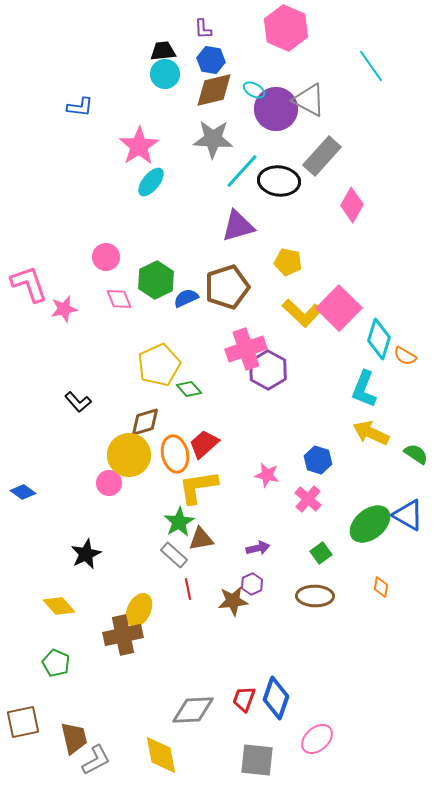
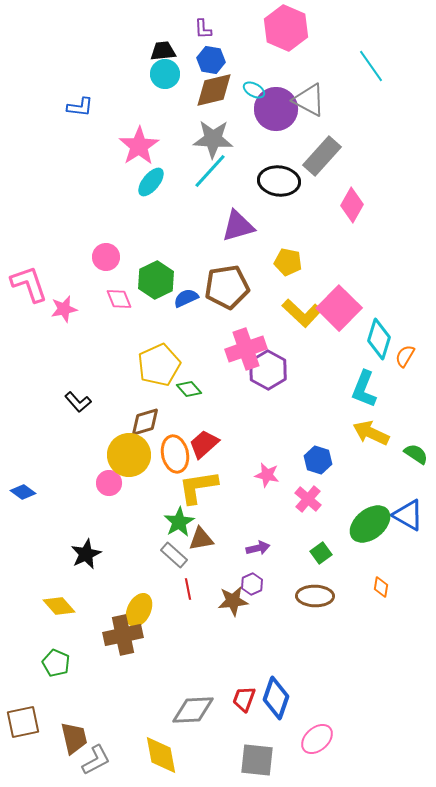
cyan line at (242, 171): moved 32 px left
brown pentagon at (227, 287): rotated 9 degrees clockwise
orange semicircle at (405, 356): rotated 90 degrees clockwise
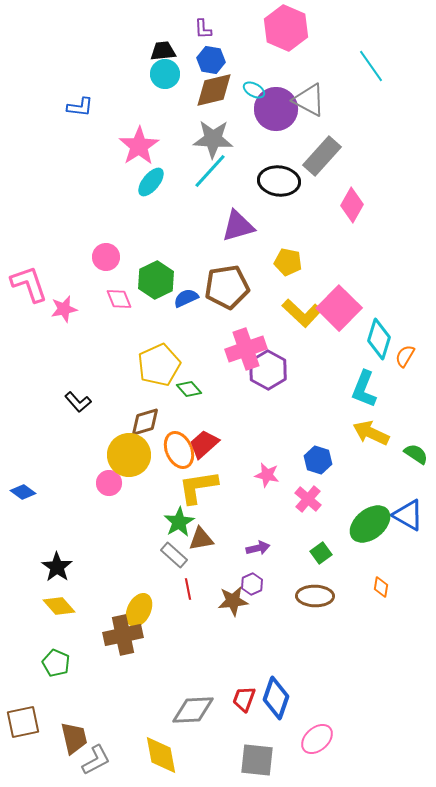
orange ellipse at (175, 454): moved 4 px right, 4 px up; rotated 12 degrees counterclockwise
black star at (86, 554): moved 29 px left, 13 px down; rotated 12 degrees counterclockwise
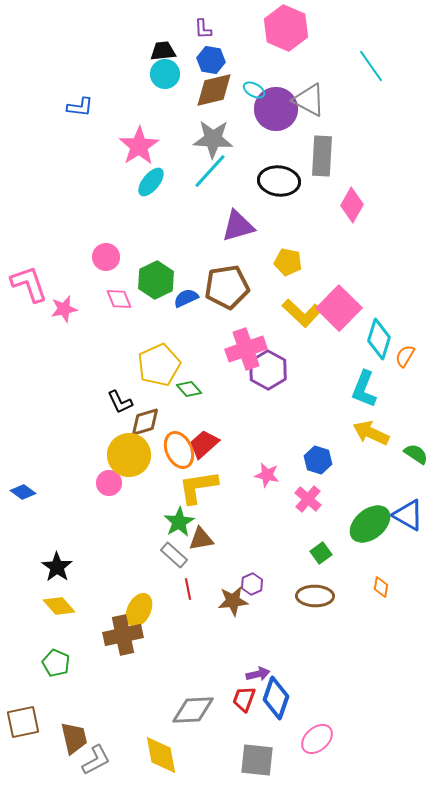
gray rectangle at (322, 156): rotated 39 degrees counterclockwise
black L-shape at (78, 402): moved 42 px right; rotated 16 degrees clockwise
purple arrow at (258, 548): moved 126 px down
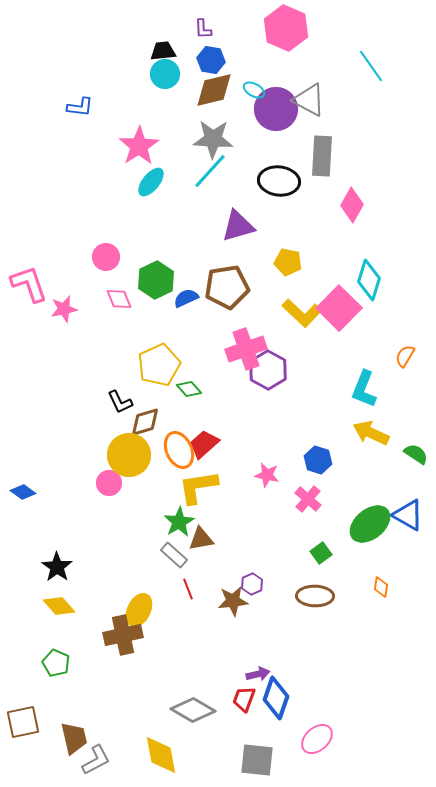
cyan diamond at (379, 339): moved 10 px left, 59 px up
red line at (188, 589): rotated 10 degrees counterclockwise
gray diamond at (193, 710): rotated 33 degrees clockwise
